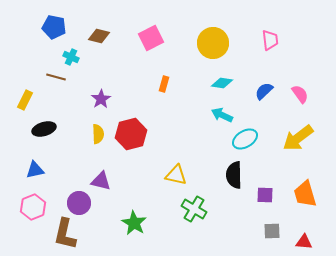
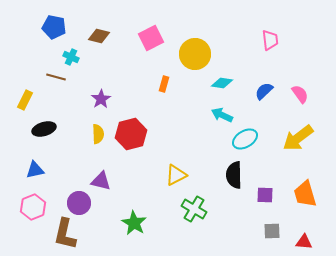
yellow circle: moved 18 px left, 11 px down
yellow triangle: rotated 40 degrees counterclockwise
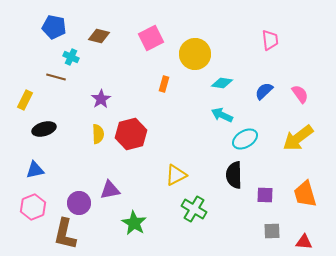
purple triangle: moved 9 px right, 9 px down; rotated 25 degrees counterclockwise
